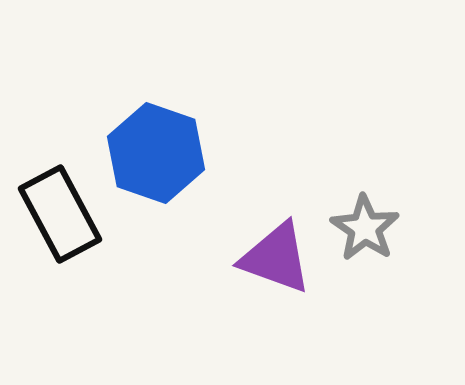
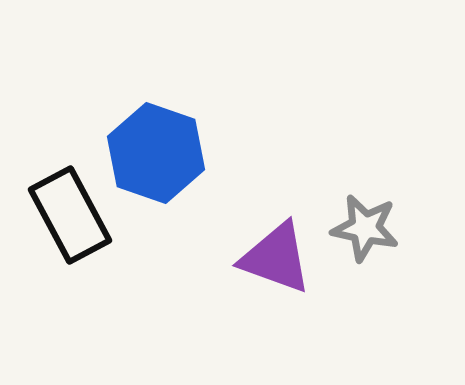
black rectangle: moved 10 px right, 1 px down
gray star: rotated 22 degrees counterclockwise
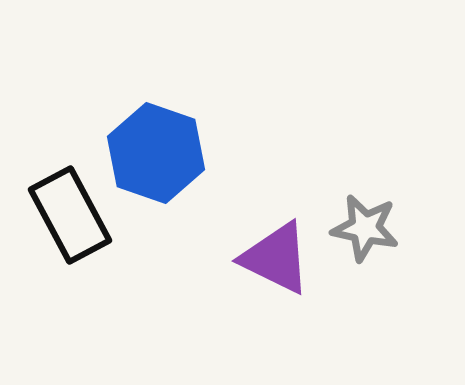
purple triangle: rotated 6 degrees clockwise
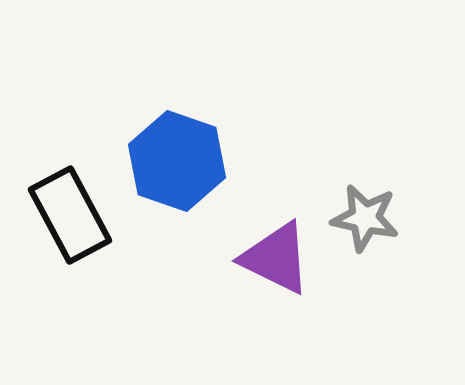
blue hexagon: moved 21 px right, 8 px down
gray star: moved 10 px up
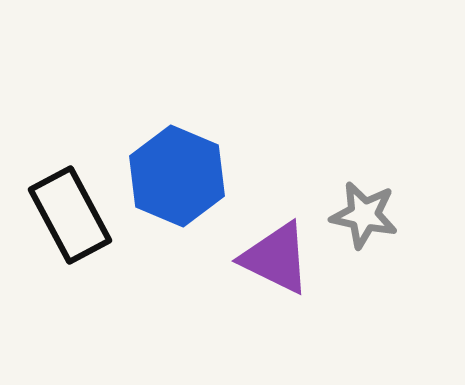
blue hexagon: moved 15 px down; rotated 4 degrees clockwise
gray star: moved 1 px left, 3 px up
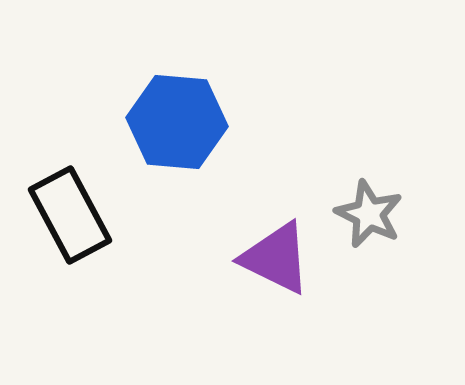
blue hexagon: moved 54 px up; rotated 18 degrees counterclockwise
gray star: moved 5 px right, 1 px up; rotated 14 degrees clockwise
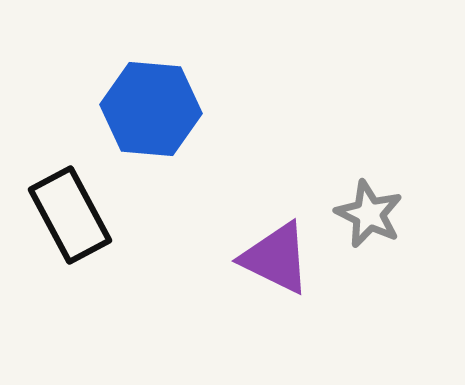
blue hexagon: moved 26 px left, 13 px up
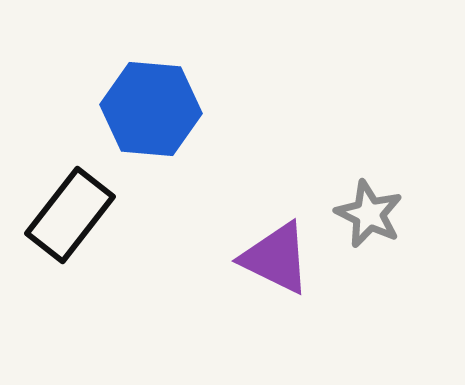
black rectangle: rotated 66 degrees clockwise
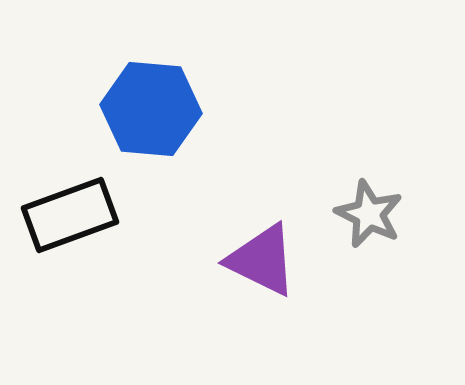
black rectangle: rotated 32 degrees clockwise
purple triangle: moved 14 px left, 2 px down
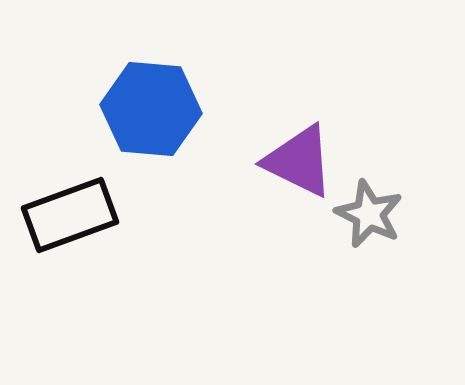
purple triangle: moved 37 px right, 99 px up
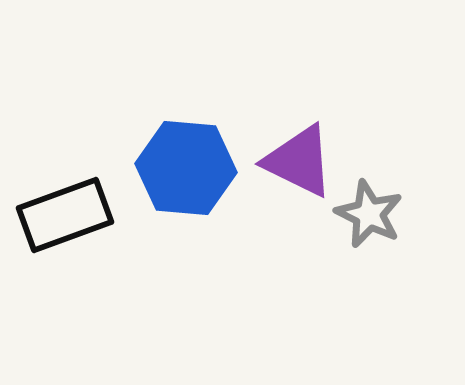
blue hexagon: moved 35 px right, 59 px down
black rectangle: moved 5 px left
